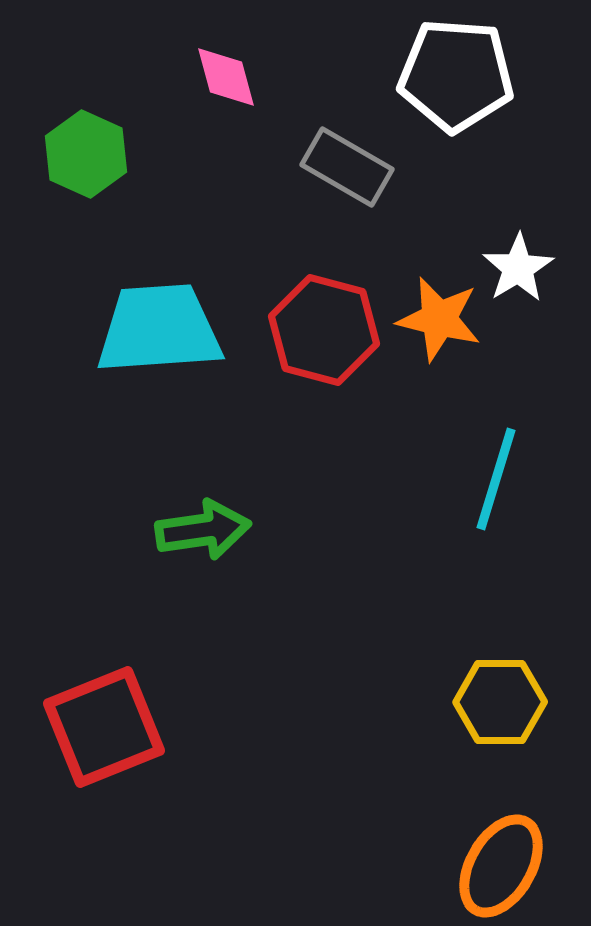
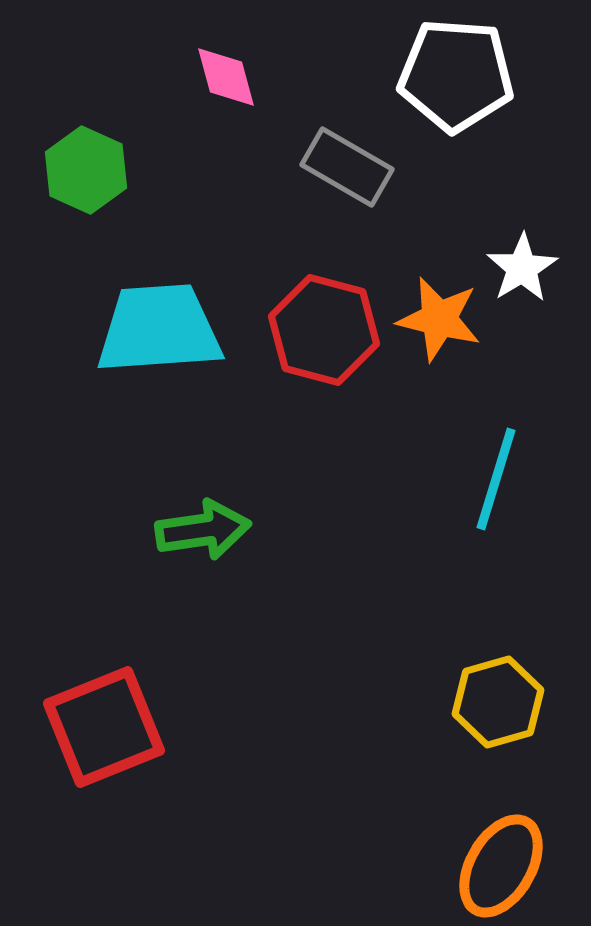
green hexagon: moved 16 px down
white star: moved 4 px right
yellow hexagon: moved 2 px left; rotated 16 degrees counterclockwise
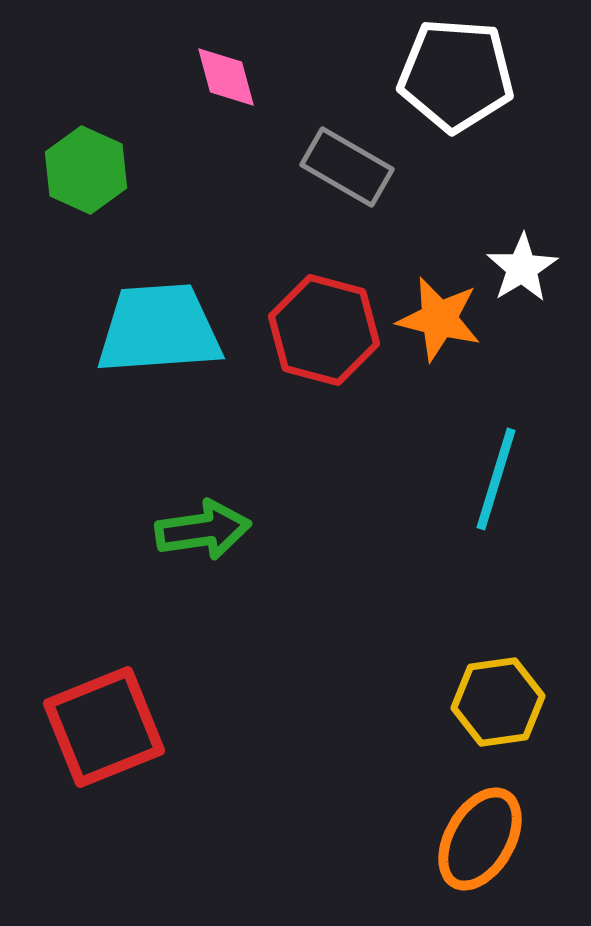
yellow hexagon: rotated 8 degrees clockwise
orange ellipse: moved 21 px left, 27 px up
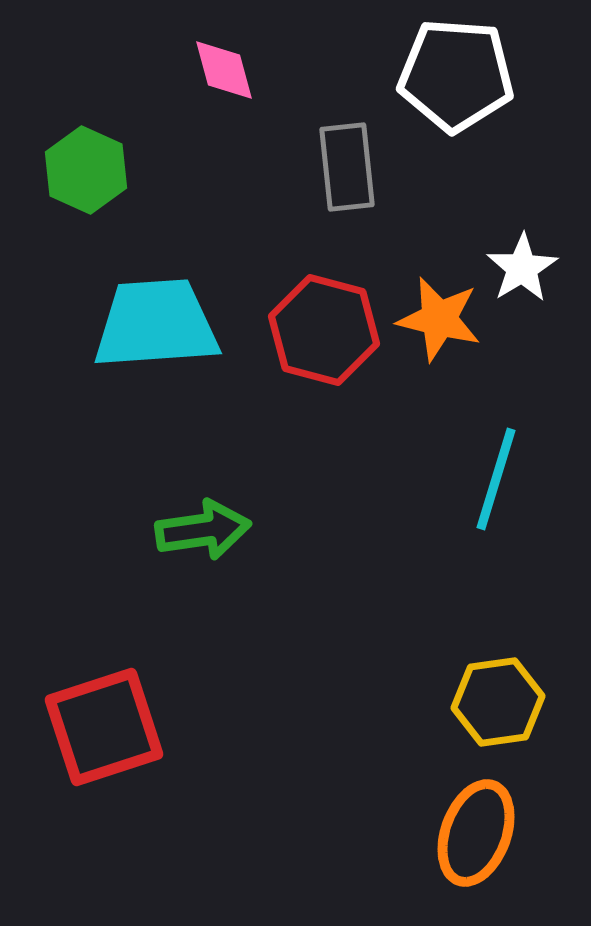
pink diamond: moved 2 px left, 7 px up
gray rectangle: rotated 54 degrees clockwise
cyan trapezoid: moved 3 px left, 5 px up
red square: rotated 4 degrees clockwise
orange ellipse: moved 4 px left, 6 px up; rotated 10 degrees counterclockwise
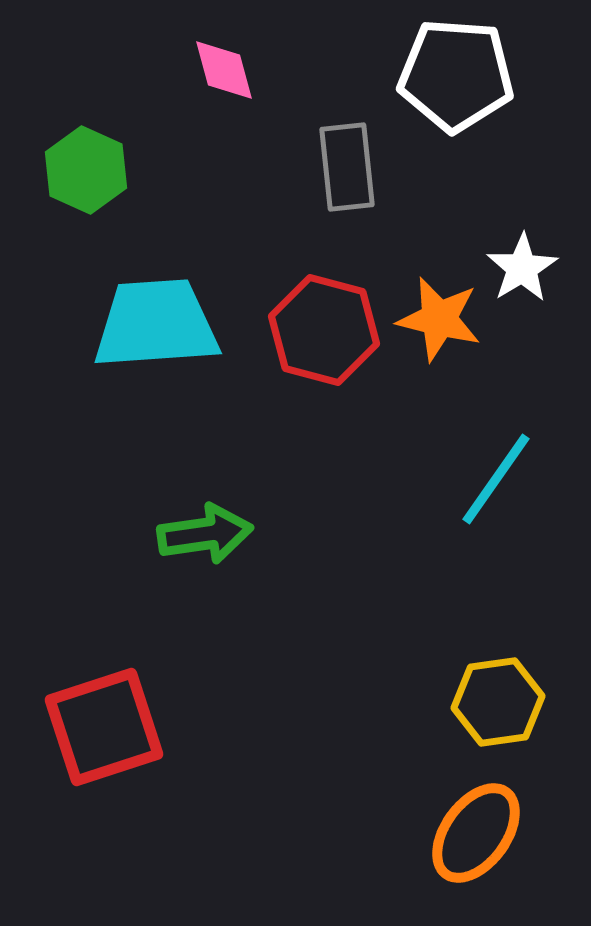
cyan line: rotated 18 degrees clockwise
green arrow: moved 2 px right, 4 px down
orange ellipse: rotated 16 degrees clockwise
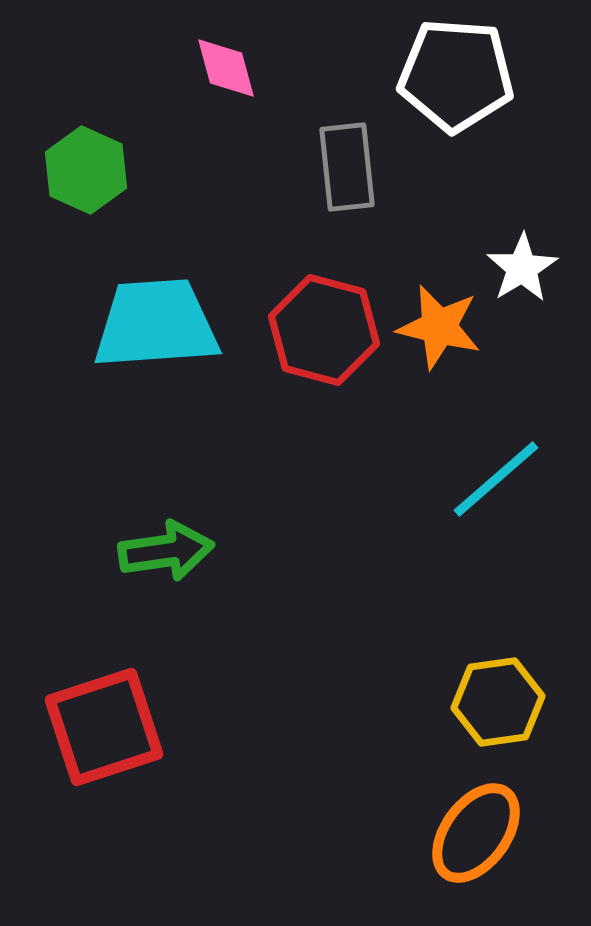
pink diamond: moved 2 px right, 2 px up
orange star: moved 8 px down
cyan line: rotated 14 degrees clockwise
green arrow: moved 39 px left, 17 px down
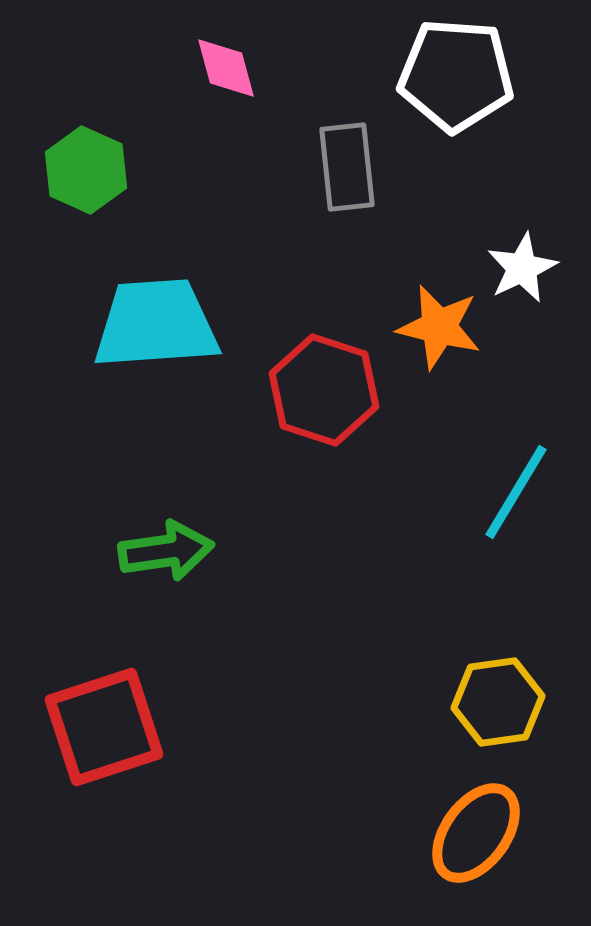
white star: rotated 6 degrees clockwise
red hexagon: moved 60 px down; rotated 3 degrees clockwise
cyan line: moved 20 px right, 13 px down; rotated 18 degrees counterclockwise
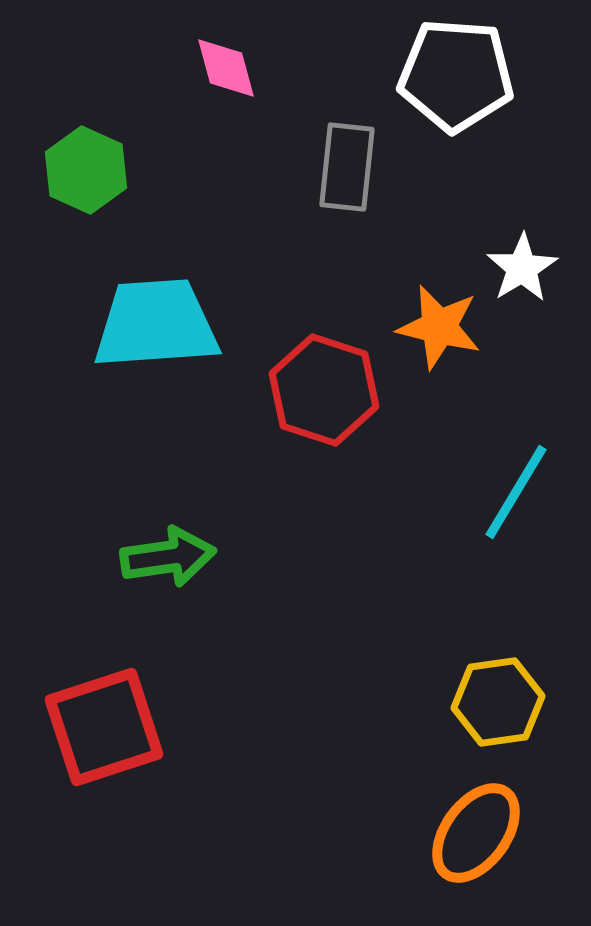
gray rectangle: rotated 12 degrees clockwise
white star: rotated 6 degrees counterclockwise
green arrow: moved 2 px right, 6 px down
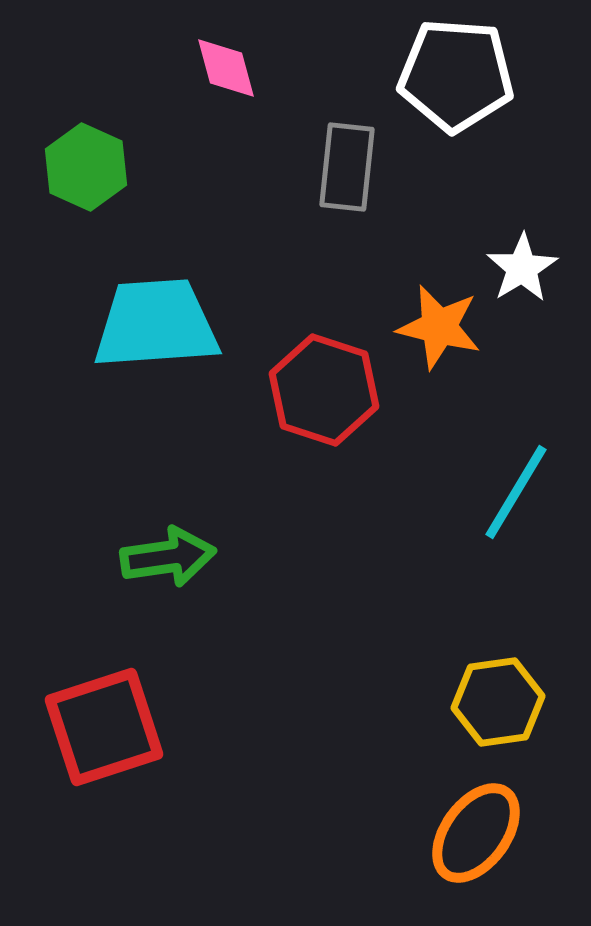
green hexagon: moved 3 px up
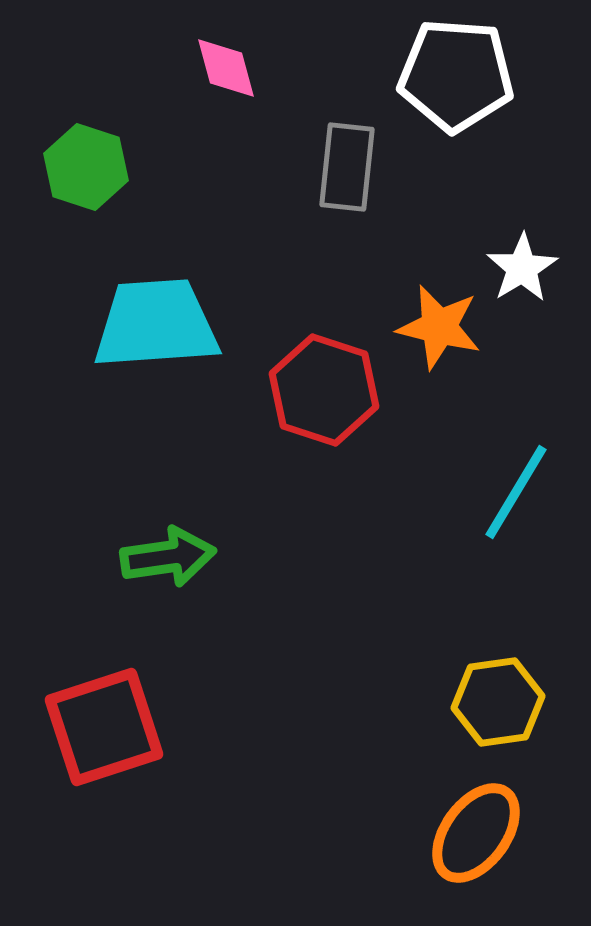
green hexagon: rotated 6 degrees counterclockwise
